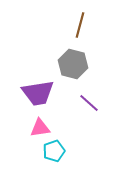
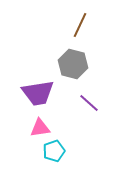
brown line: rotated 10 degrees clockwise
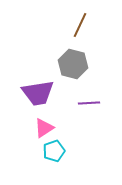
purple line: rotated 45 degrees counterclockwise
pink triangle: moved 4 px right; rotated 25 degrees counterclockwise
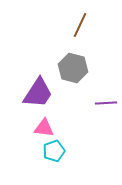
gray hexagon: moved 4 px down
purple trapezoid: rotated 48 degrees counterclockwise
purple line: moved 17 px right
pink triangle: rotated 40 degrees clockwise
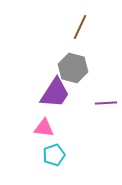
brown line: moved 2 px down
purple trapezoid: moved 17 px right
cyan pentagon: moved 4 px down
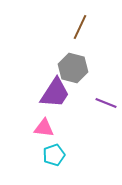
purple line: rotated 25 degrees clockwise
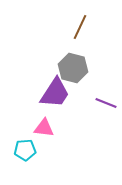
cyan pentagon: moved 29 px left, 5 px up; rotated 15 degrees clockwise
